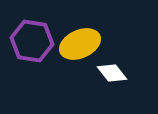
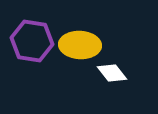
yellow ellipse: moved 1 px down; rotated 27 degrees clockwise
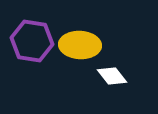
white diamond: moved 3 px down
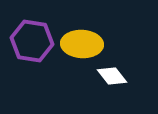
yellow ellipse: moved 2 px right, 1 px up
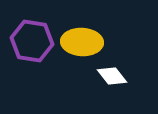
yellow ellipse: moved 2 px up
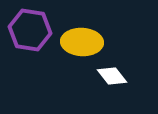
purple hexagon: moved 2 px left, 11 px up
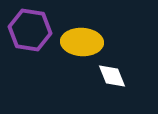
white diamond: rotated 16 degrees clockwise
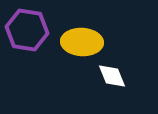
purple hexagon: moved 3 px left
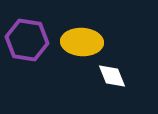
purple hexagon: moved 10 px down
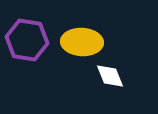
white diamond: moved 2 px left
